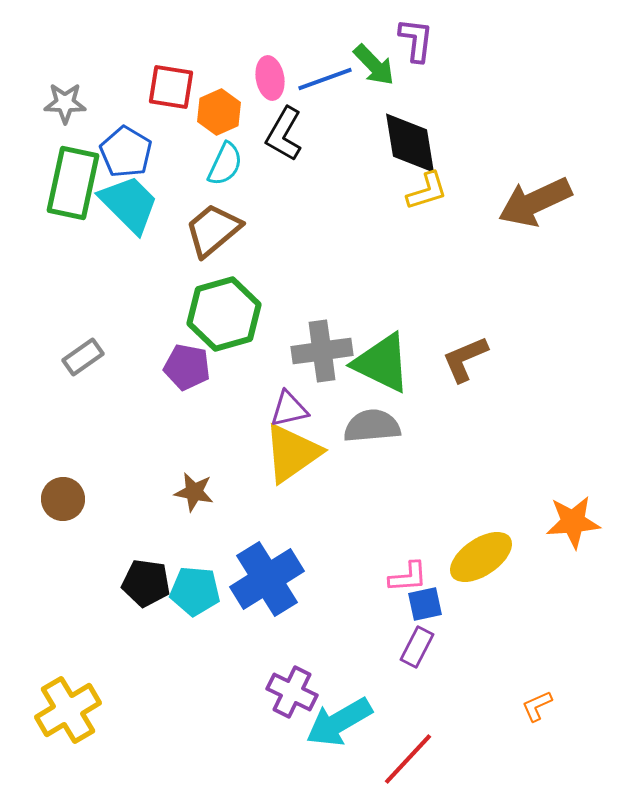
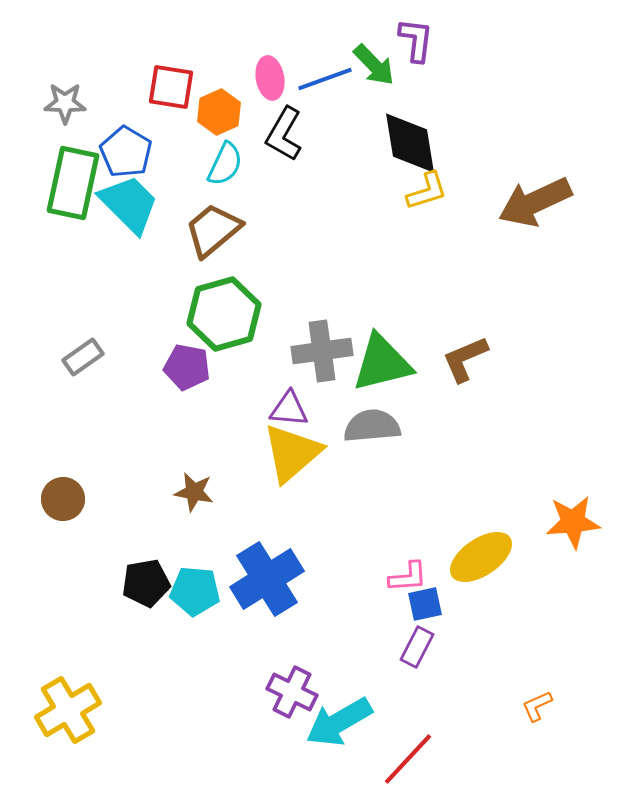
green triangle: rotated 40 degrees counterclockwise
purple triangle: rotated 18 degrees clockwise
yellow triangle: rotated 6 degrees counterclockwise
black pentagon: rotated 18 degrees counterclockwise
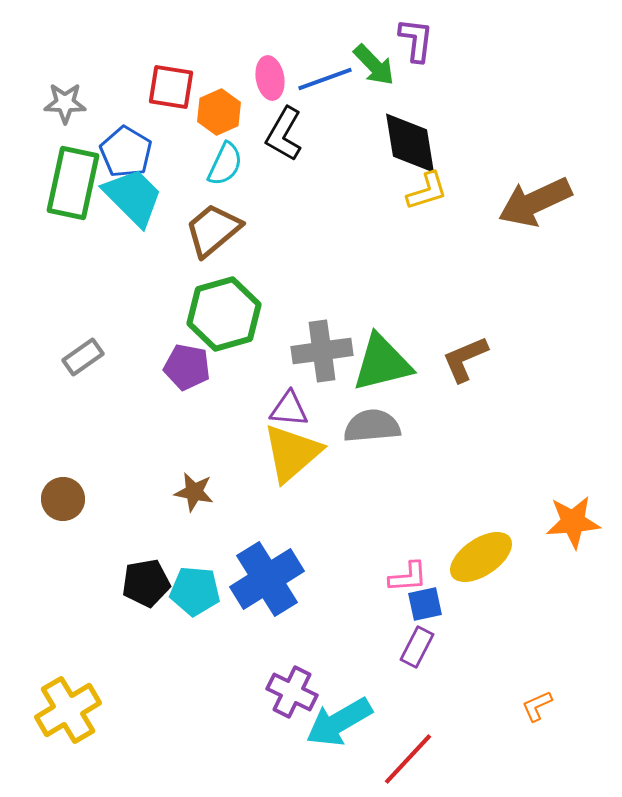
cyan trapezoid: moved 4 px right, 7 px up
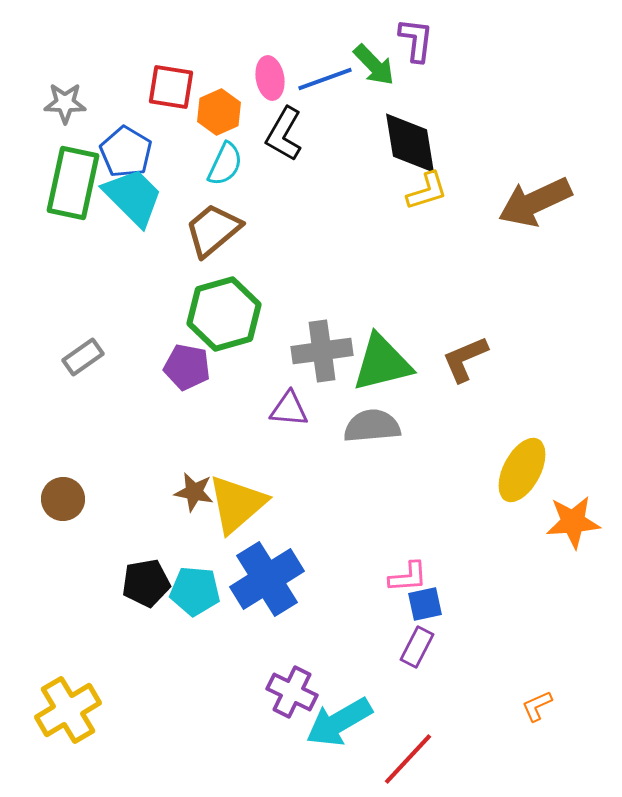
yellow triangle: moved 55 px left, 51 px down
yellow ellipse: moved 41 px right, 87 px up; rotated 28 degrees counterclockwise
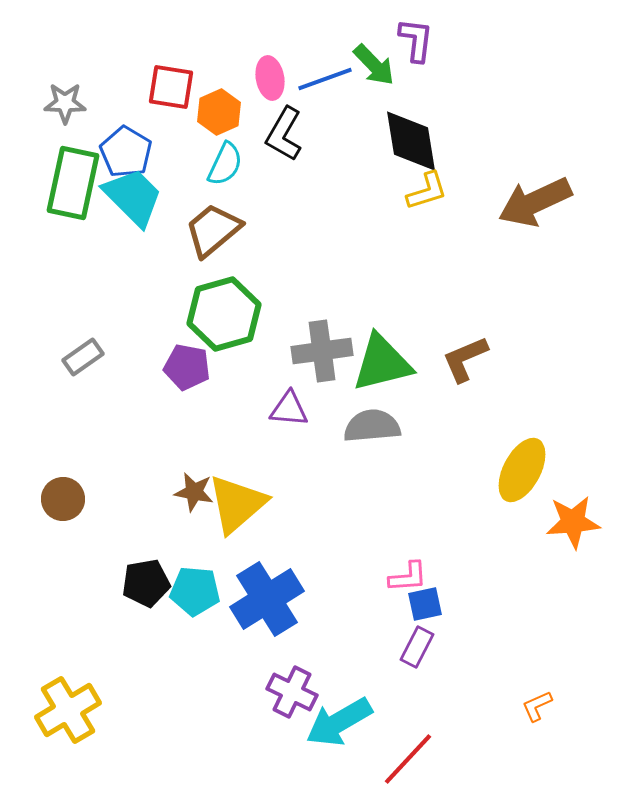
black diamond: moved 1 px right, 2 px up
blue cross: moved 20 px down
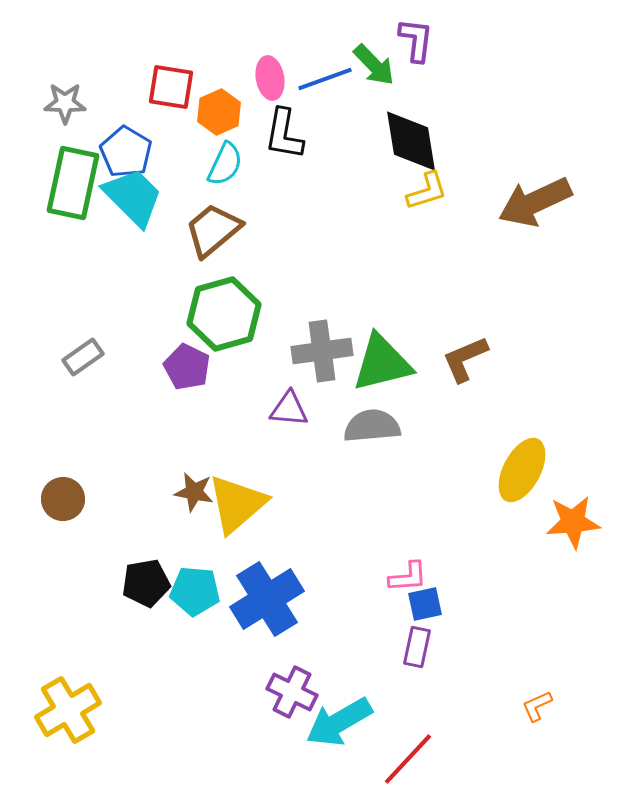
black L-shape: rotated 20 degrees counterclockwise
purple pentagon: rotated 15 degrees clockwise
purple rectangle: rotated 15 degrees counterclockwise
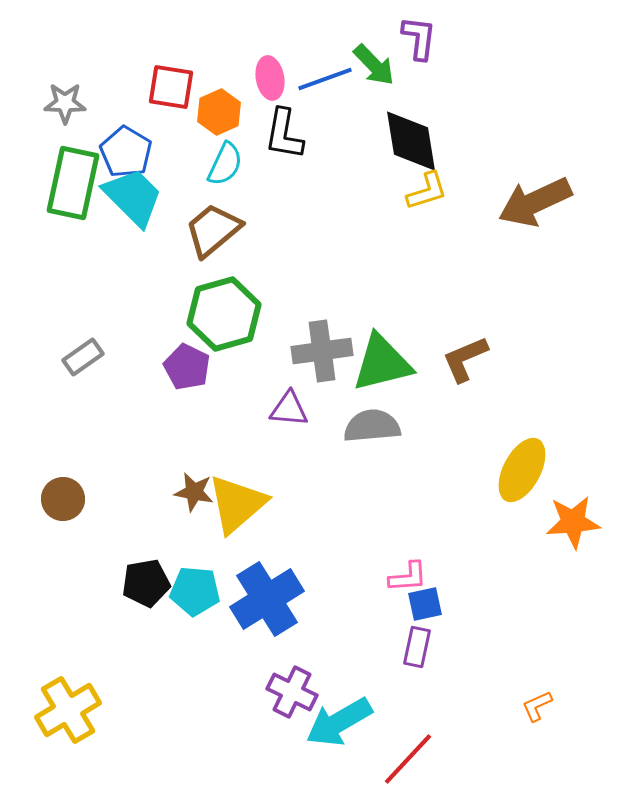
purple L-shape: moved 3 px right, 2 px up
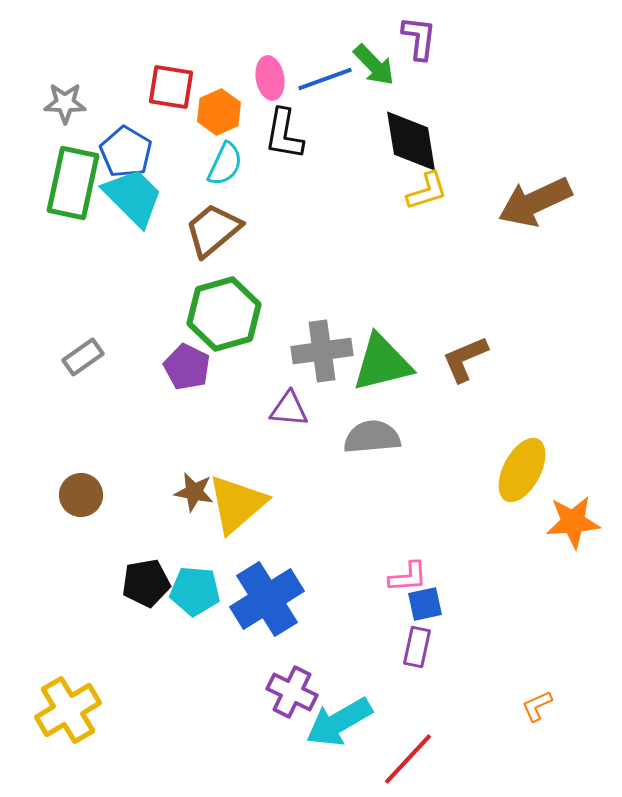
gray semicircle: moved 11 px down
brown circle: moved 18 px right, 4 px up
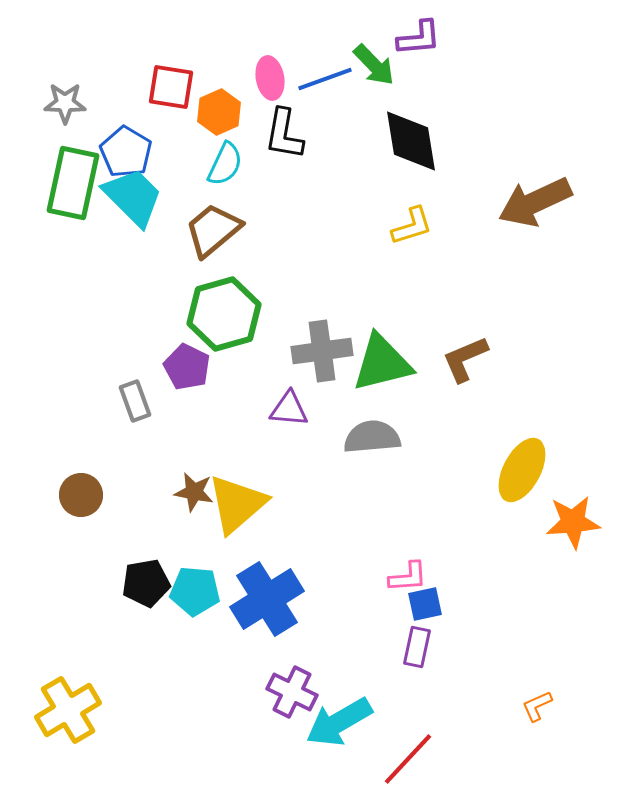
purple L-shape: rotated 78 degrees clockwise
yellow L-shape: moved 15 px left, 35 px down
gray rectangle: moved 52 px right, 44 px down; rotated 75 degrees counterclockwise
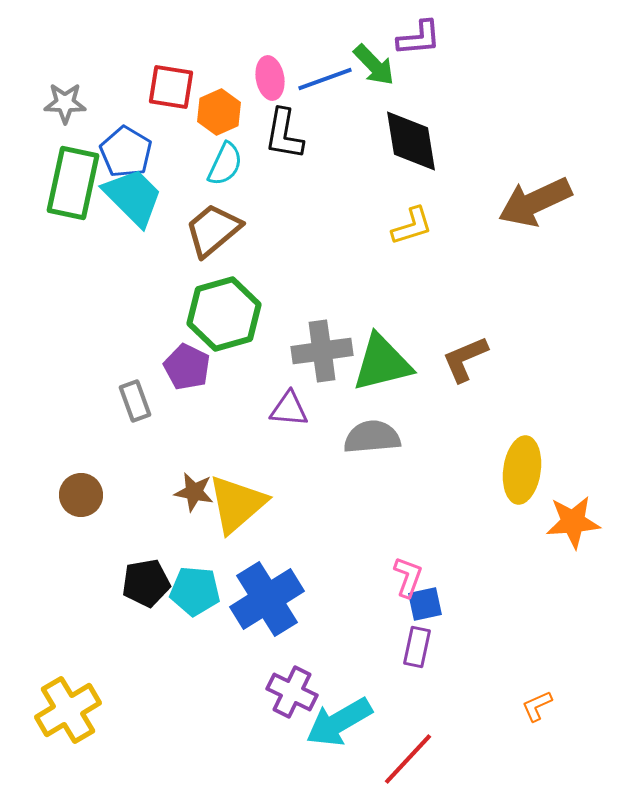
yellow ellipse: rotated 20 degrees counterclockwise
pink L-shape: rotated 66 degrees counterclockwise
